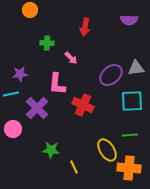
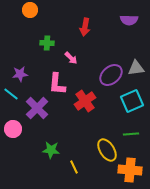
cyan line: rotated 49 degrees clockwise
cyan square: rotated 20 degrees counterclockwise
red cross: moved 2 px right, 4 px up; rotated 30 degrees clockwise
green line: moved 1 px right, 1 px up
orange cross: moved 1 px right, 2 px down
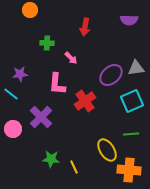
purple cross: moved 4 px right, 9 px down
green star: moved 9 px down
orange cross: moved 1 px left
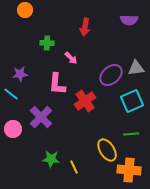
orange circle: moved 5 px left
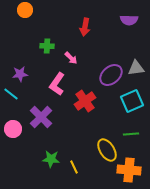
green cross: moved 3 px down
pink L-shape: rotated 30 degrees clockwise
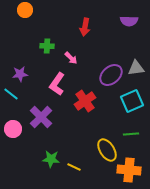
purple semicircle: moved 1 px down
yellow line: rotated 40 degrees counterclockwise
